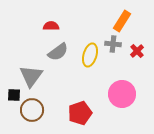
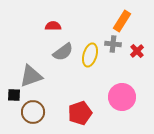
red semicircle: moved 2 px right
gray semicircle: moved 5 px right
gray triangle: rotated 35 degrees clockwise
pink circle: moved 3 px down
brown circle: moved 1 px right, 2 px down
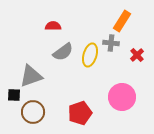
gray cross: moved 2 px left, 1 px up
red cross: moved 4 px down
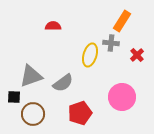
gray semicircle: moved 31 px down
black square: moved 2 px down
brown circle: moved 2 px down
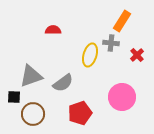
red semicircle: moved 4 px down
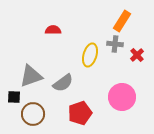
gray cross: moved 4 px right, 1 px down
